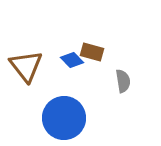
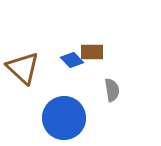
brown rectangle: rotated 15 degrees counterclockwise
brown triangle: moved 3 px left, 2 px down; rotated 9 degrees counterclockwise
gray semicircle: moved 11 px left, 9 px down
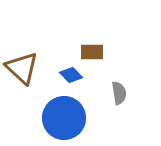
blue diamond: moved 1 px left, 15 px down
brown triangle: moved 1 px left
gray semicircle: moved 7 px right, 3 px down
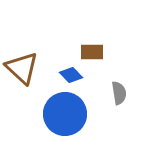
blue circle: moved 1 px right, 4 px up
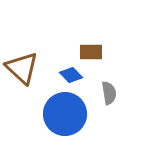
brown rectangle: moved 1 px left
gray semicircle: moved 10 px left
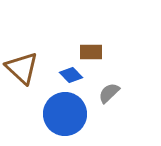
gray semicircle: rotated 125 degrees counterclockwise
